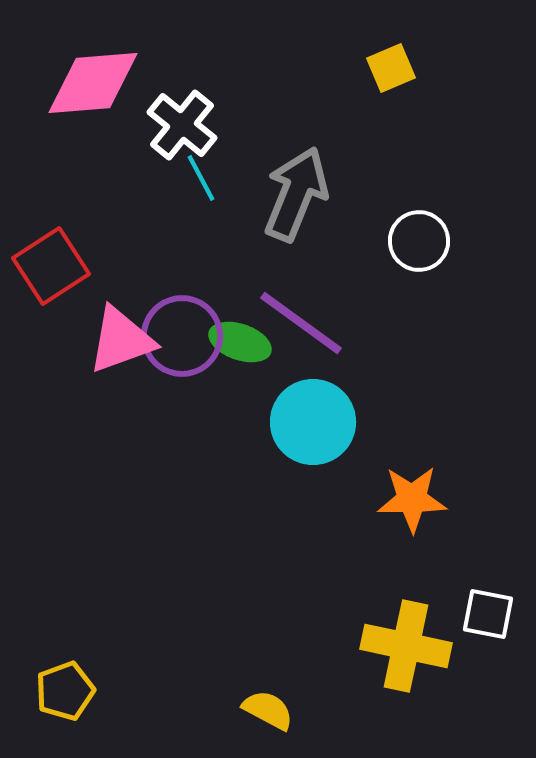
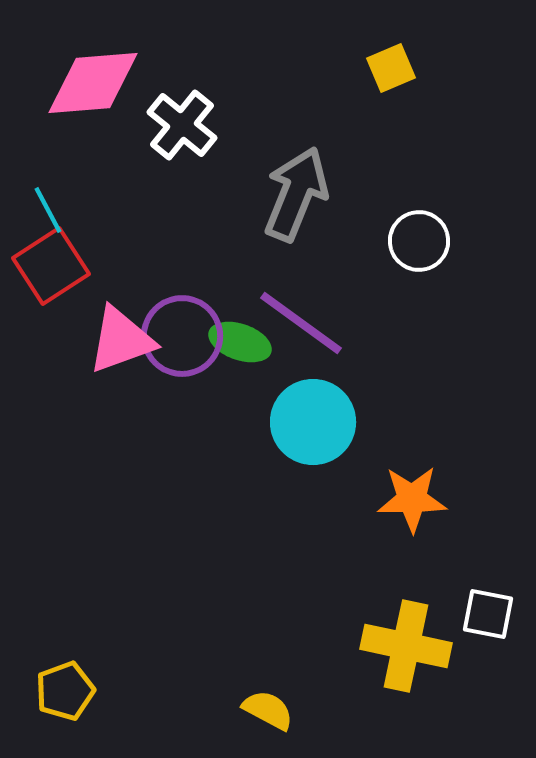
cyan line: moved 153 px left, 32 px down
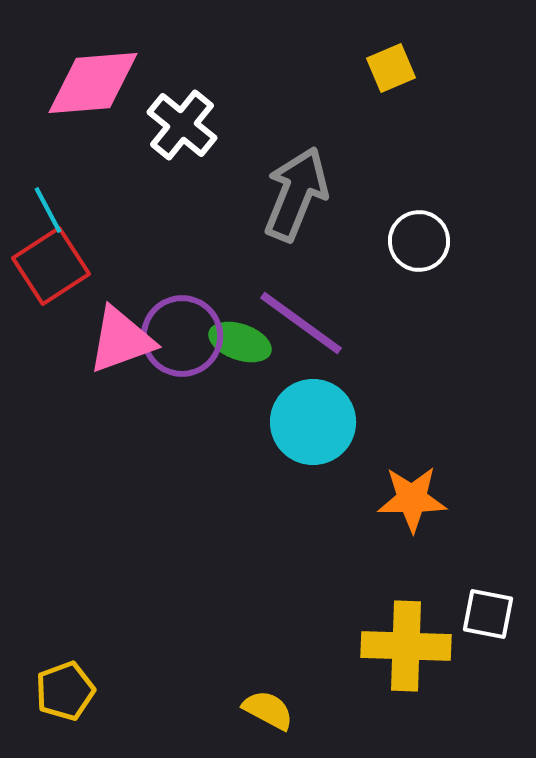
yellow cross: rotated 10 degrees counterclockwise
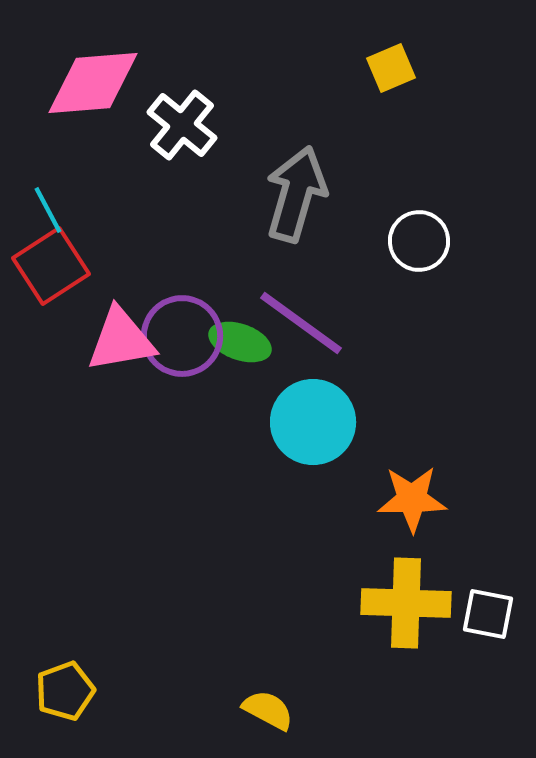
gray arrow: rotated 6 degrees counterclockwise
pink triangle: rotated 10 degrees clockwise
yellow cross: moved 43 px up
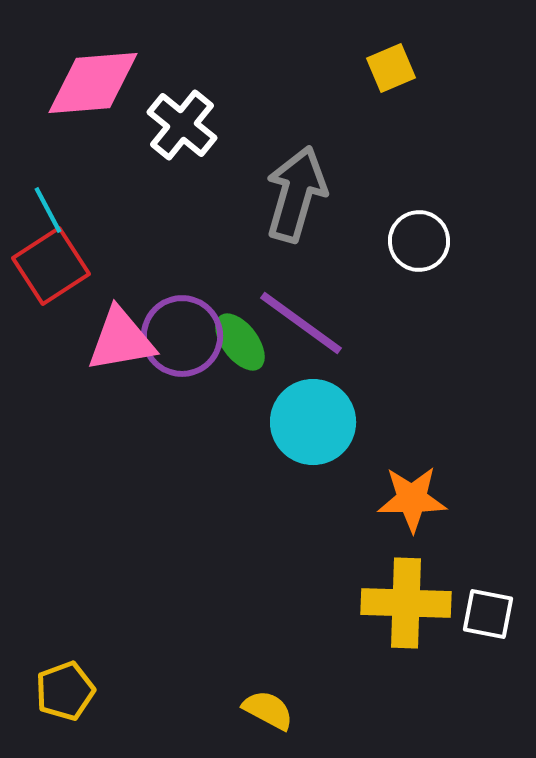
green ellipse: rotated 34 degrees clockwise
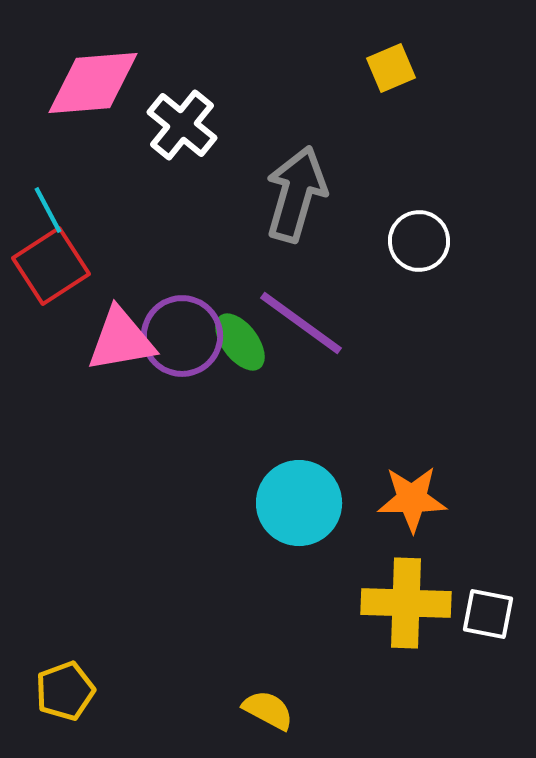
cyan circle: moved 14 px left, 81 px down
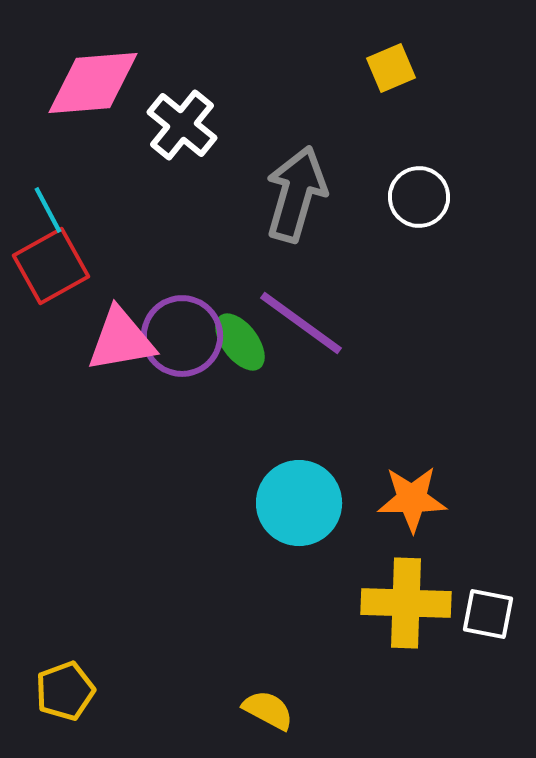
white circle: moved 44 px up
red square: rotated 4 degrees clockwise
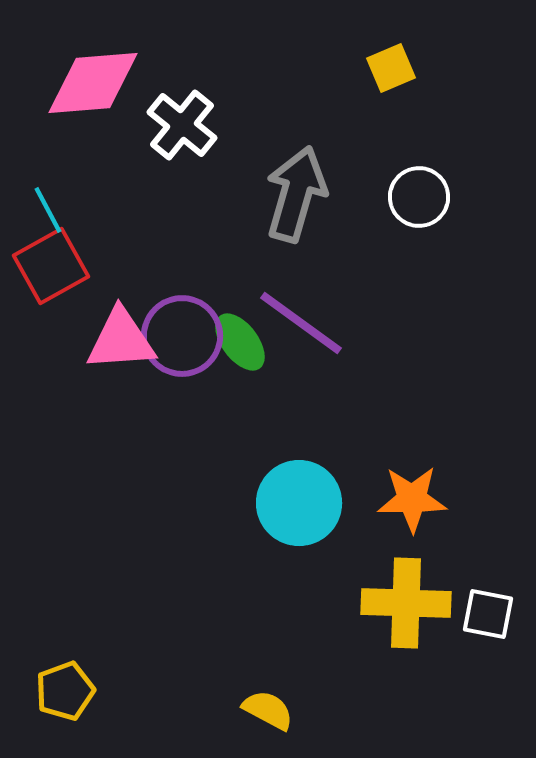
pink triangle: rotated 6 degrees clockwise
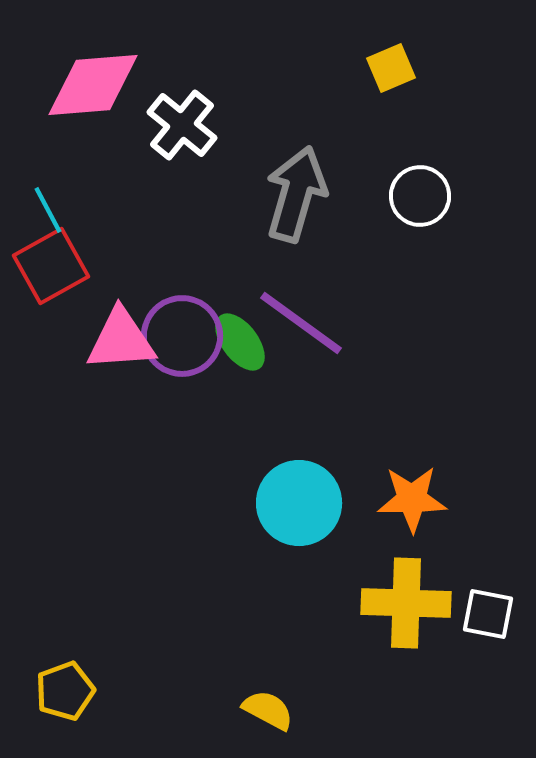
pink diamond: moved 2 px down
white circle: moved 1 px right, 1 px up
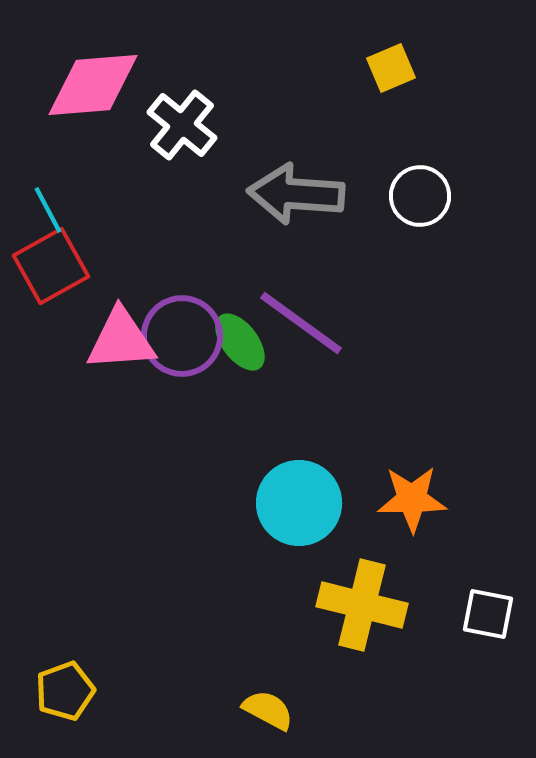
gray arrow: rotated 102 degrees counterclockwise
yellow cross: moved 44 px left, 2 px down; rotated 12 degrees clockwise
